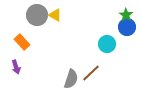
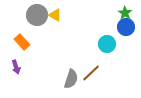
green star: moved 1 px left, 2 px up
blue circle: moved 1 px left
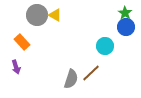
cyan circle: moved 2 px left, 2 px down
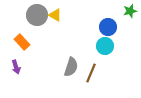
green star: moved 5 px right, 2 px up; rotated 24 degrees clockwise
blue circle: moved 18 px left
brown line: rotated 24 degrees counterclockwise
gray semicircle: moved 12 px up
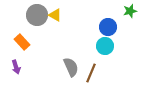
gray semicircle: rotated 42 degrees counterclockwise
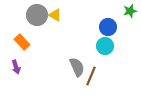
gray semicircle: moved 6 px right
brown line: moved 3 px down
